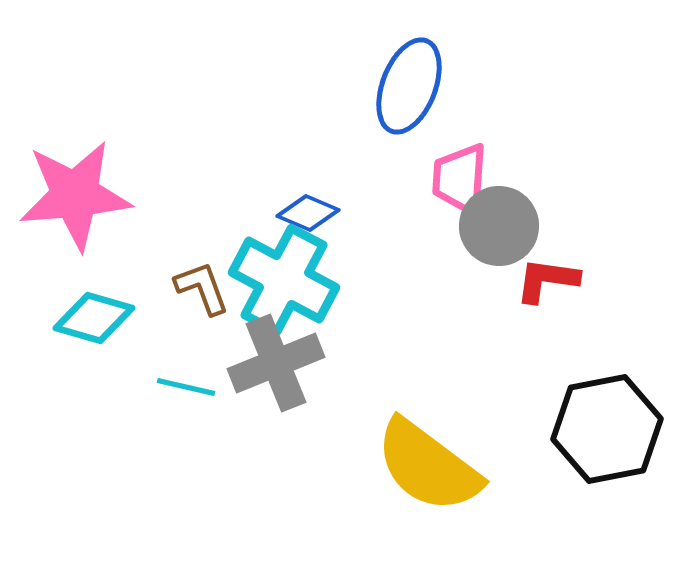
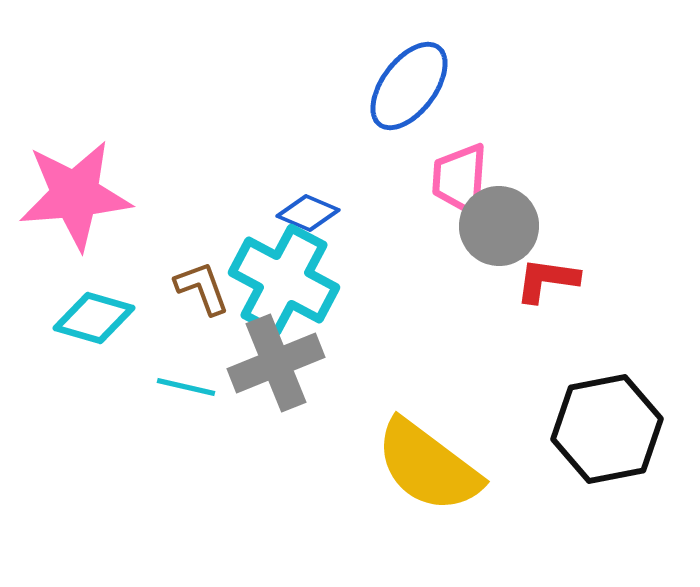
blue ellipse: rotated 16 degrees clockwise
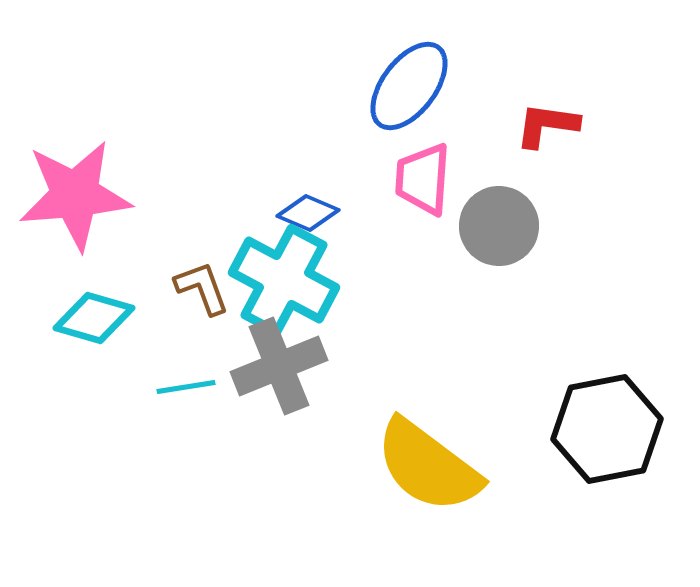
pink trapezoid: moved 37 px left
red L-shape: moved 155 px up
gray cross: moved 3 px right, 3 px down
cyan line: rotated 22 degrees counterclockwise
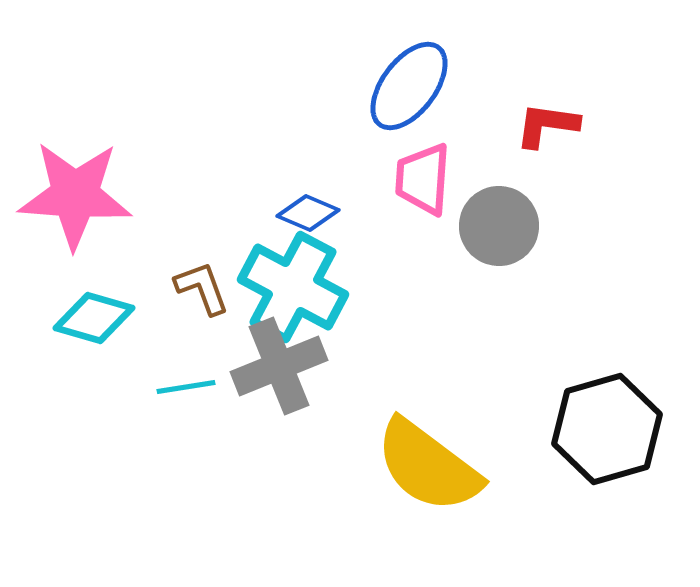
pink star: rotated 9 degrees clockwise
cyan cross: moved 9 px right, 7 px down
black hexagon: rotated 5 degrees counterclockwise
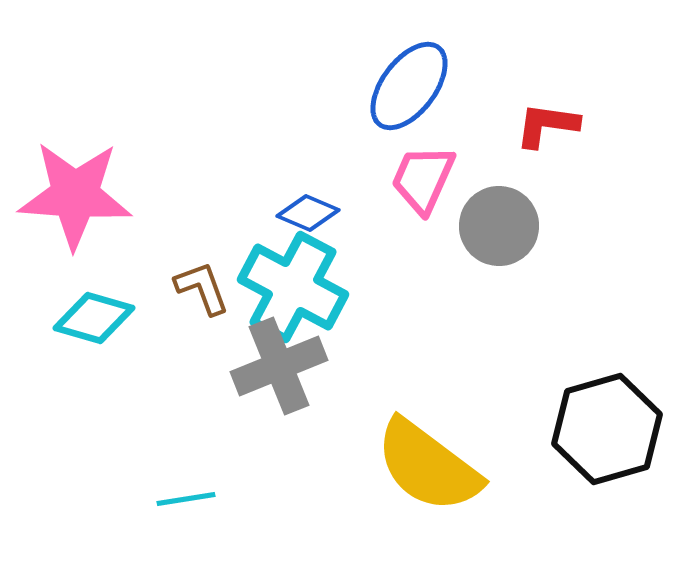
pink trapezoid: rotated 20 degrees clockwise
cyan line: moved 112 px down
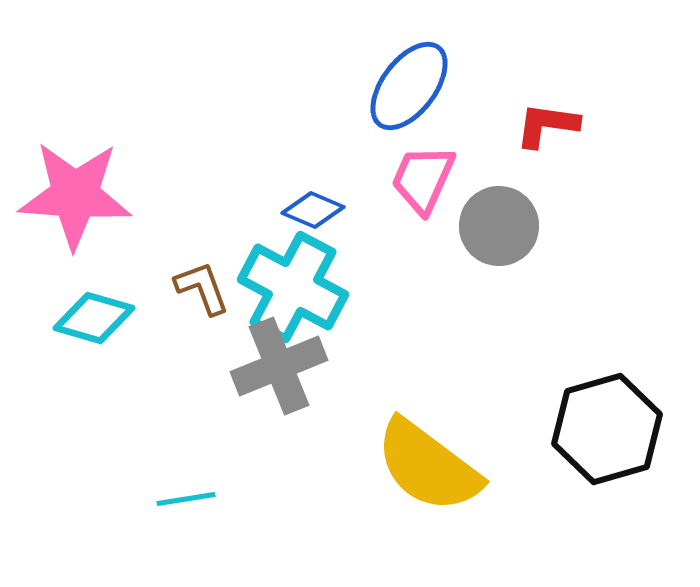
blue diamond: moved 5 px right, 3 px up
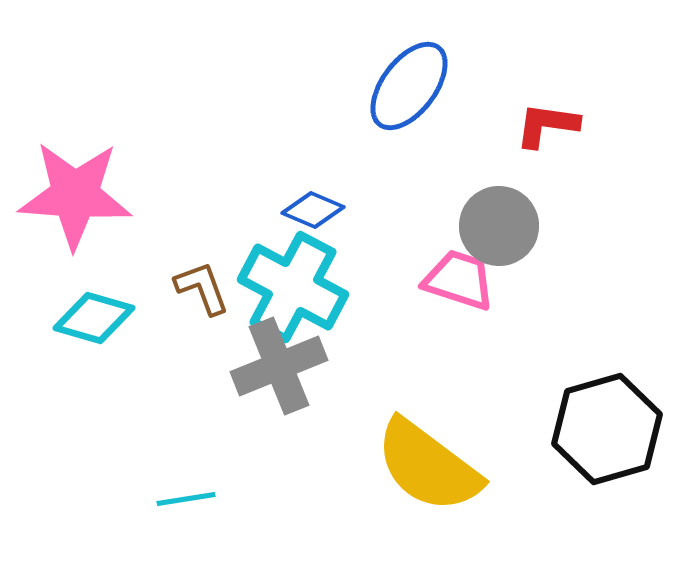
pink trapezoid: moved 36 px right, 101 px down; rotated 84 degrees clockwise
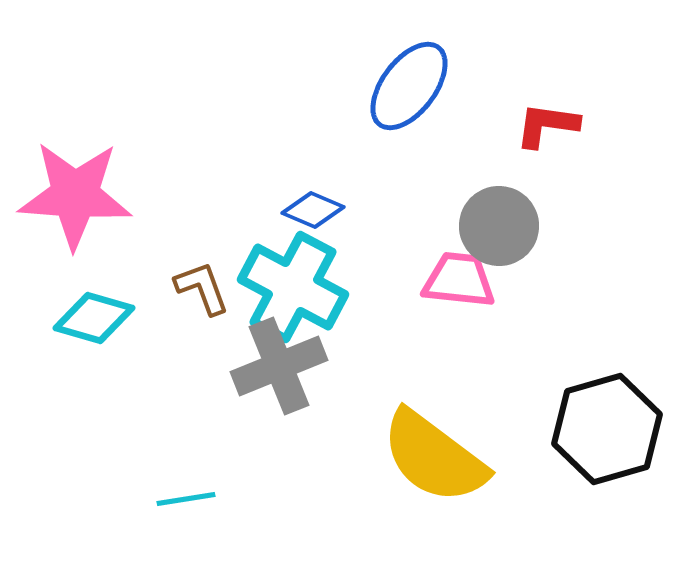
pink trapezoid: rotated 12 degrees counterclockwise
yellow semicircle: moved 6 px right, 9 px up
